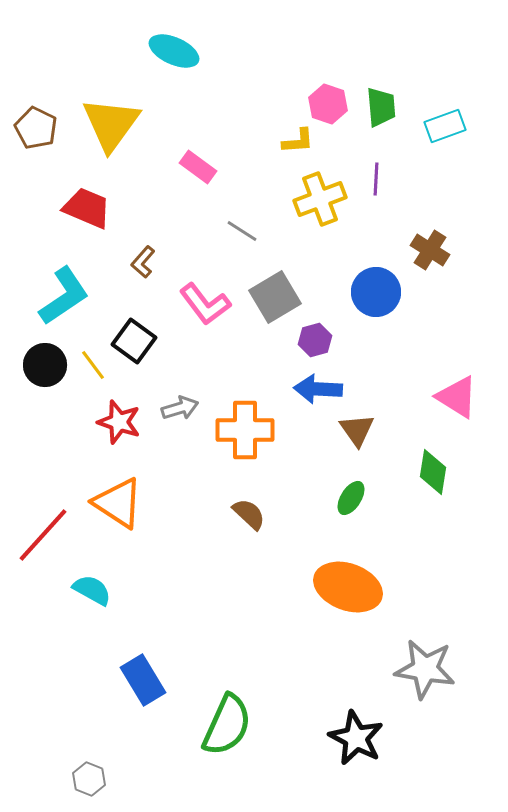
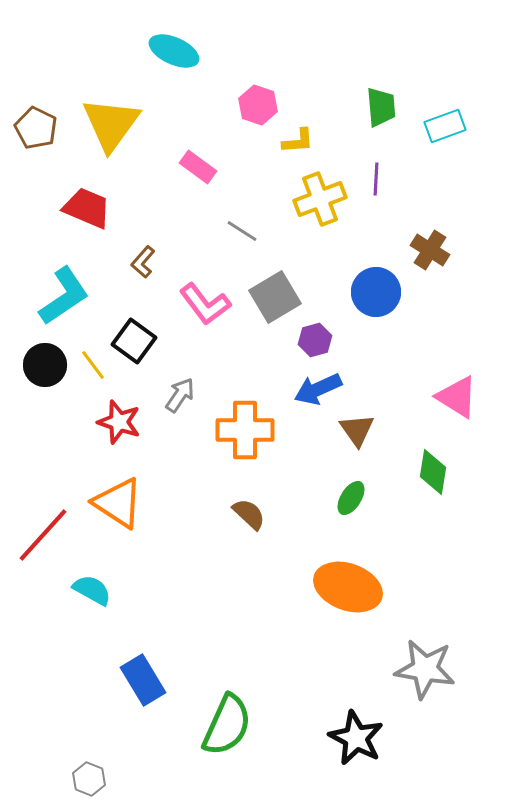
pink hexagon: moved 70 px left, 1 px down
blue arrow: rotated 27 degrees counterclockwise
gray arrow: moved 13 px up; rotated 39 degrees counterclockwise
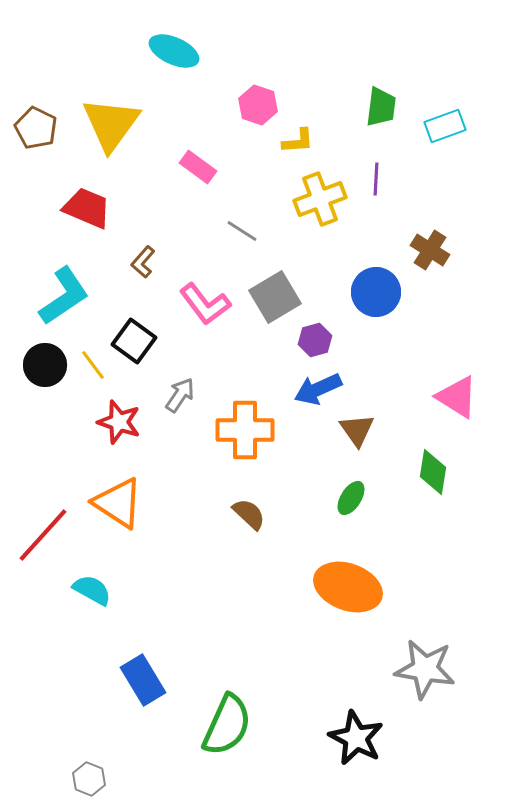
green trapezoid: rotated 12 degrees clockwise
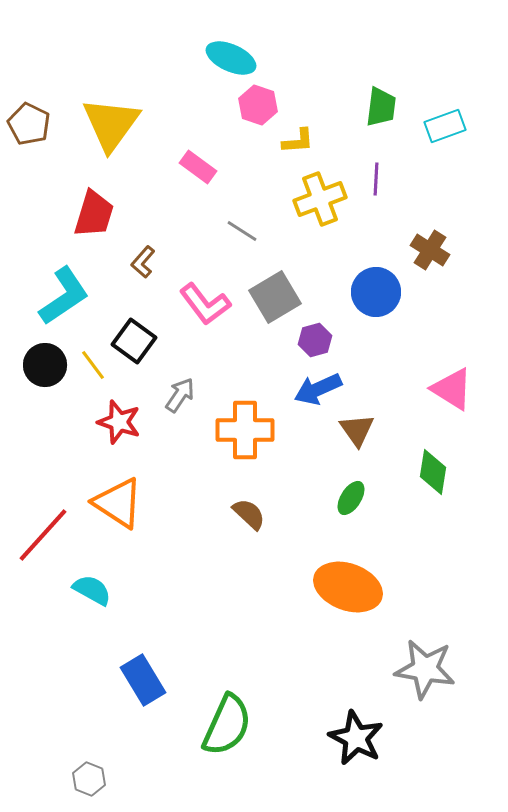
cyan ellipse: moved 57 px right, 7 px down
brown pentagon: moved 7 px left, 4 px up
red trapezoid: moved 7 px right, 6 px down; rotated 84 degrees clockwise
pink triangle: moved 5 px left, 8 px up
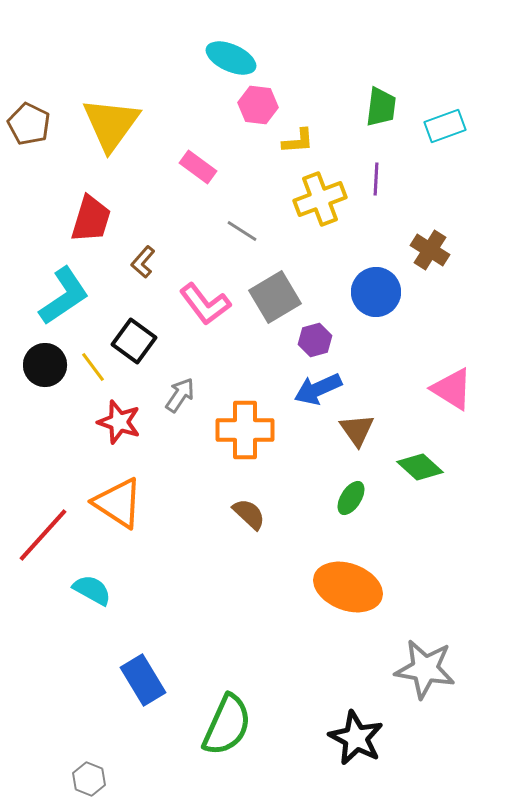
pink hexagon: rotated 12 degrees counterclockwise
red trapezoid: moved 3 px left, 5 px down
yellow line: moved 2 px down
green diamond: moved 13 px left, 5 px up; rotated 57 degrees counterclockwise
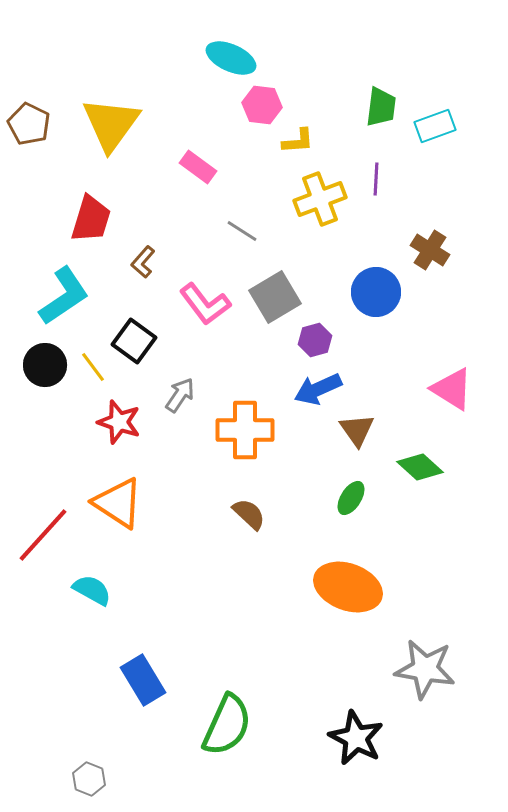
pink hexagon: moved 4 px right
cyan rectangle: moved 10 px left
